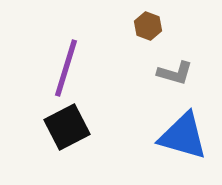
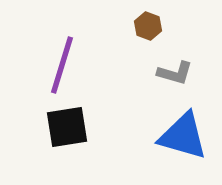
purple line: moved 4 px left, 3 px up
black square: rotated 18 degrees clockwise
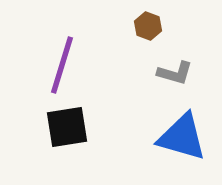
blue triangle: moved 1 px left, 1 px down
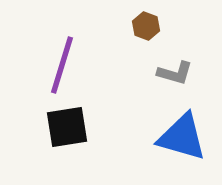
brown hexagon: moved 2 px left
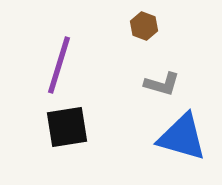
brown hexagon: moved 2 px left
purple line: moved 3 px left
gray L-shape: moved 13 px left, 11 px down
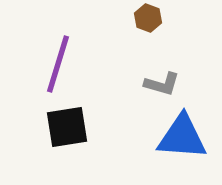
brown hexagon: moved 4 px right, 8 px up
purple line: moved 1 px left, 1 px up
blue triangle: rotated 12 degrees counterclockwise
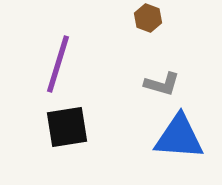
blue triangle: moved 3 px left
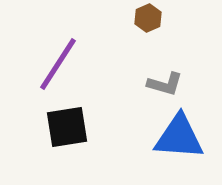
brown hexagon: rotated 16 degrees clockwise
purple line: rotated 16 degrees clockwise
gray L-shape: moved 3 px right
